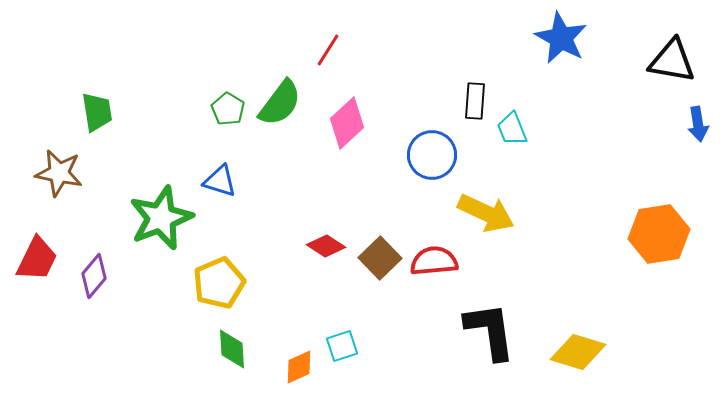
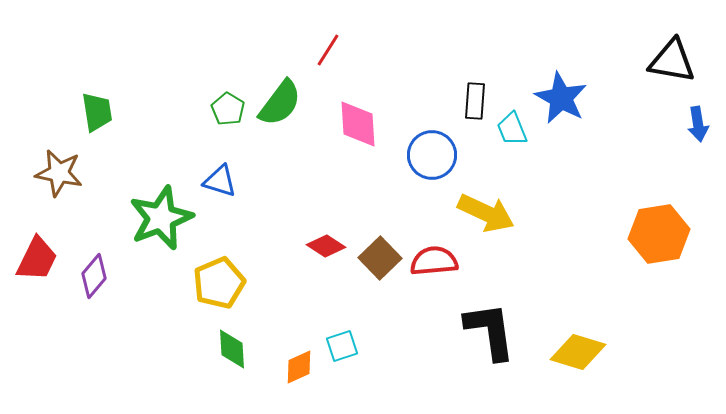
blue star: moved 60 px down
pink diamond: moved 11 px right, 1 px down; rotated 51 degrees counterclockwise
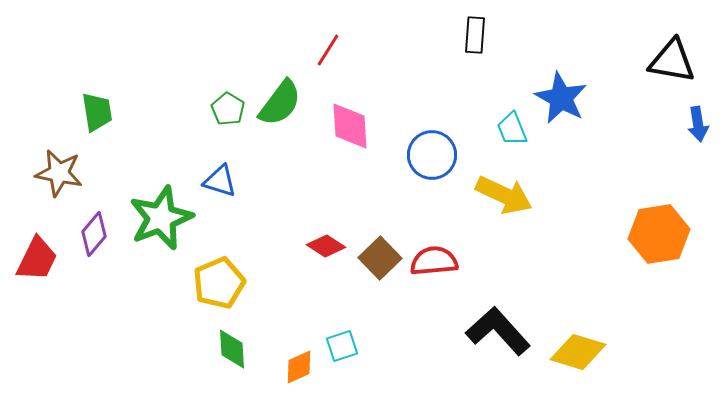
black rectangle: moved 66 px up
pink diamond: moved 8 px left, 2 px down
yellow arrow: moved 18 px right, 18 px up
purple diamond: moved 42 px up
black L-shape: moved 8 px right; rotated 34 degrees counterclockwise
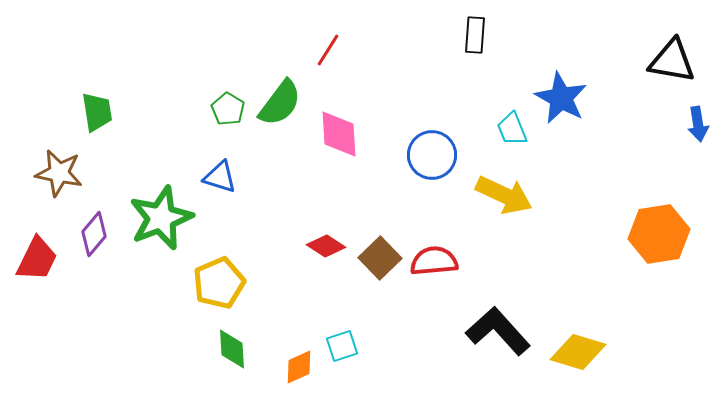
pink diamond: moved 11 px left, 8 px down
blue triangle: moved 4 px up
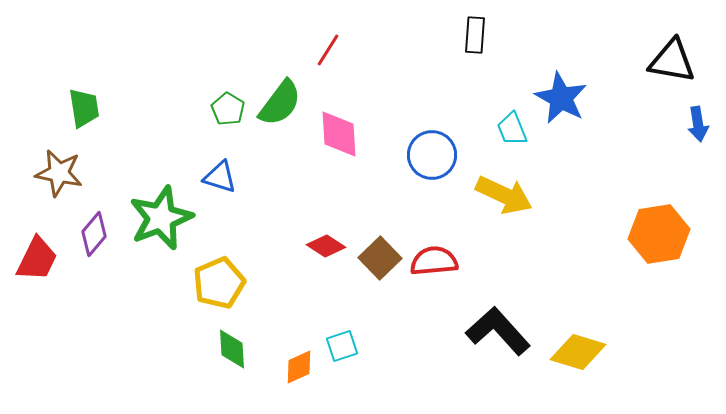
green trapezoid: moved 13 px left, 4 px up
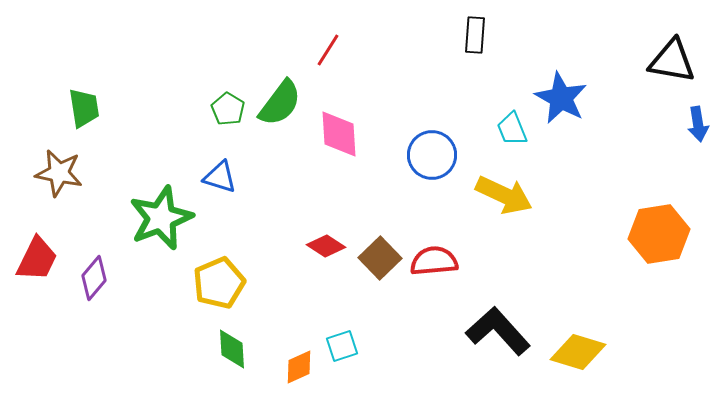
purple diamond: moved 44 px down
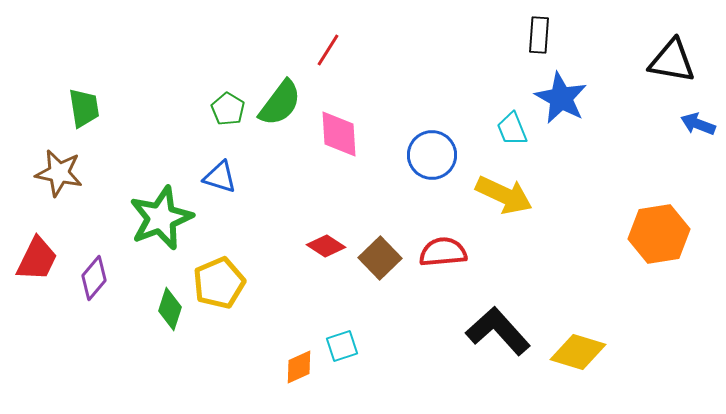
black rectangle: moved 64 px right
blue arrow: rotated 120 degrees clockwise
red semicircle: moved 9 px right, 9 px up
green diamond: moved 62 px left, 40 px up; rotated 21 degrees clockwise
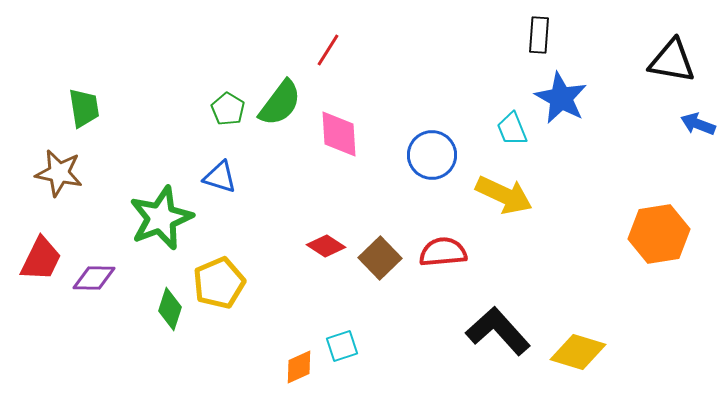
red trapezoid: moved 4 px right
purple diamond: rotated 51 degrees clockwise
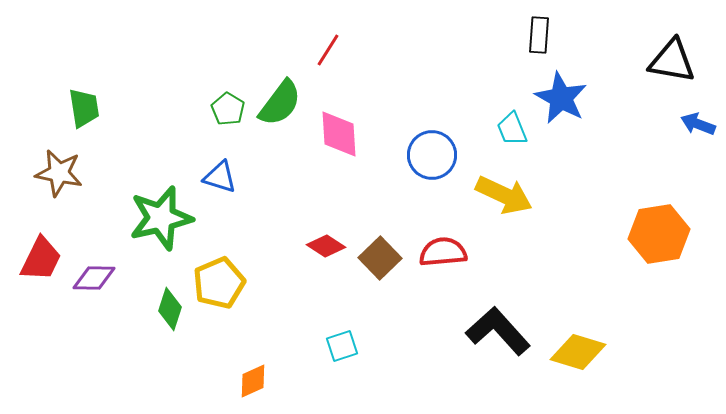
green star: rotated 8 degrees clockwise
orange diamond: moved 46 px left, 14 px down
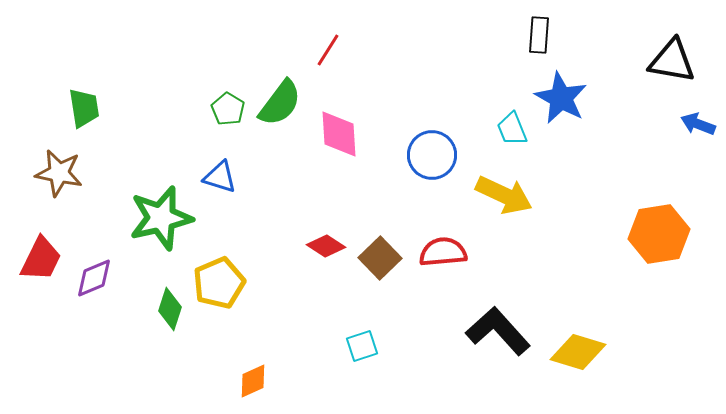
purple diamond: rotated 24 degrees counterclockwise
cyan square: moved 20 px right
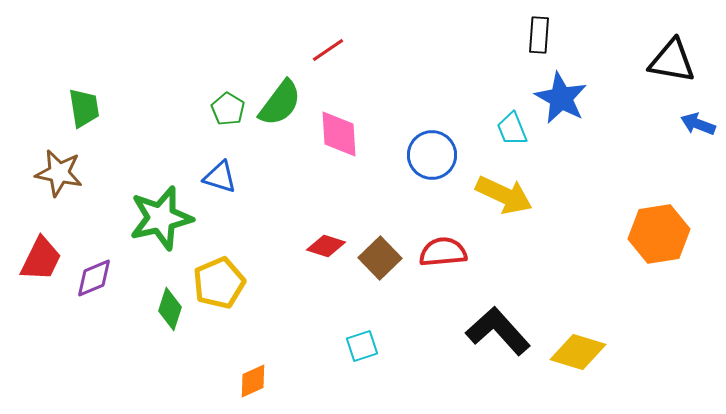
red line: rotated 24 degrees clockwise
red diamond: rotated 15 degrees counterclockwise
